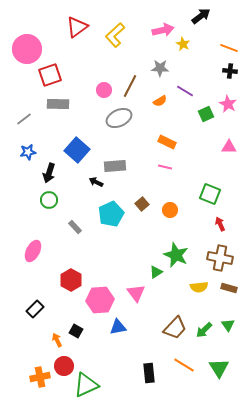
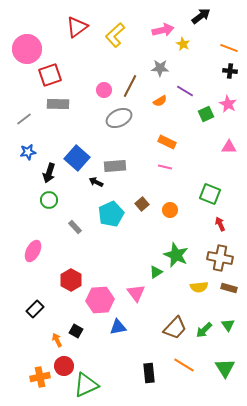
blue square at (77, 150): moved 8 px down
green triangle at (219, 368): moved 6 px right
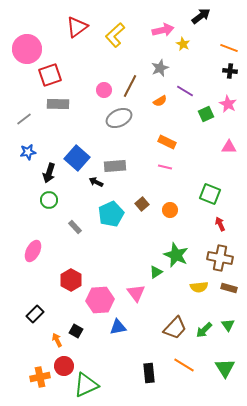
gray star at (160, 68): rotated 24 degrees counterclockwise
black rectangle at (35, 309): moved 5 px down
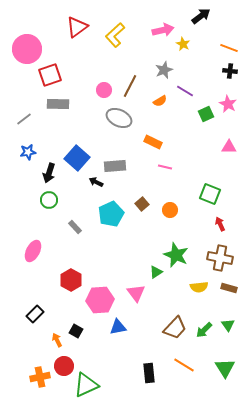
gray star at (160, 68): moved 4 px right, 2 px down
gray ellipse at (119, 118): rotated 50 degrees clockwise
orange rectangle at (167, 142): moved 14 px left
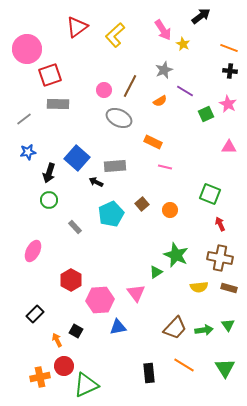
pink arrow at (163, 30): rotated 70 degrees clockwise
green arrow at (204, 330): rotated 144 degrees counterclockwise
